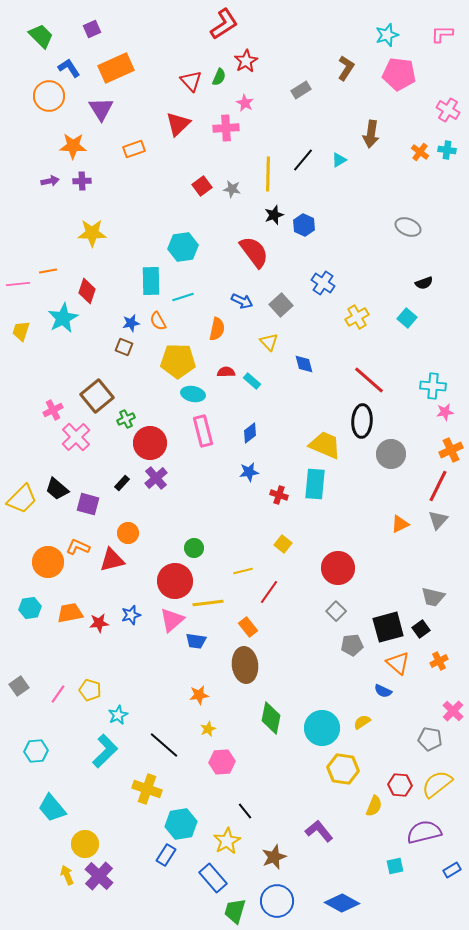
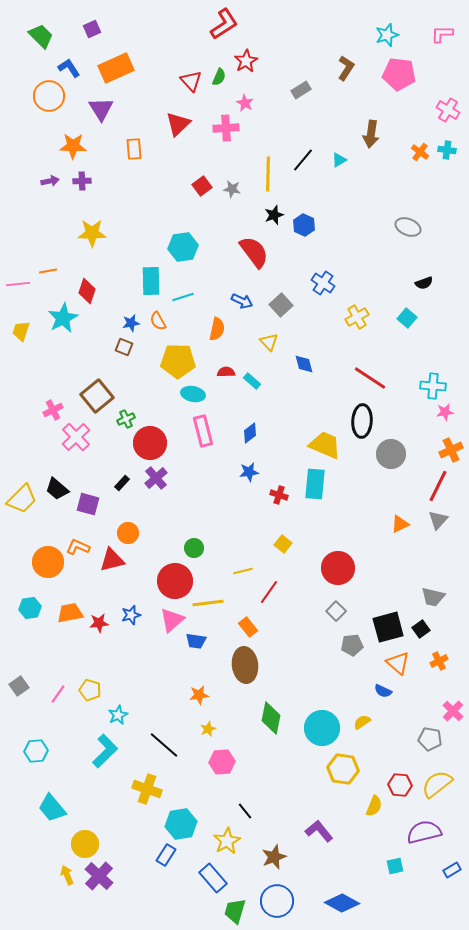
orange rectangle at (134, 149): rotated 75 degrees counterclockwise
red line at (369, 380): moved 1 px right, 2 px up; rotated 8 degrees counterclockwise
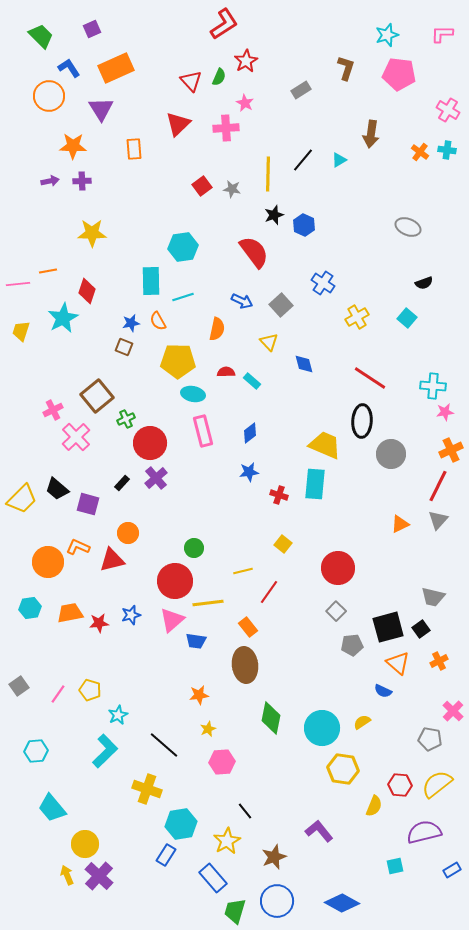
brown L-shape at (346, 68): rotated 15 degrees counterclockwise
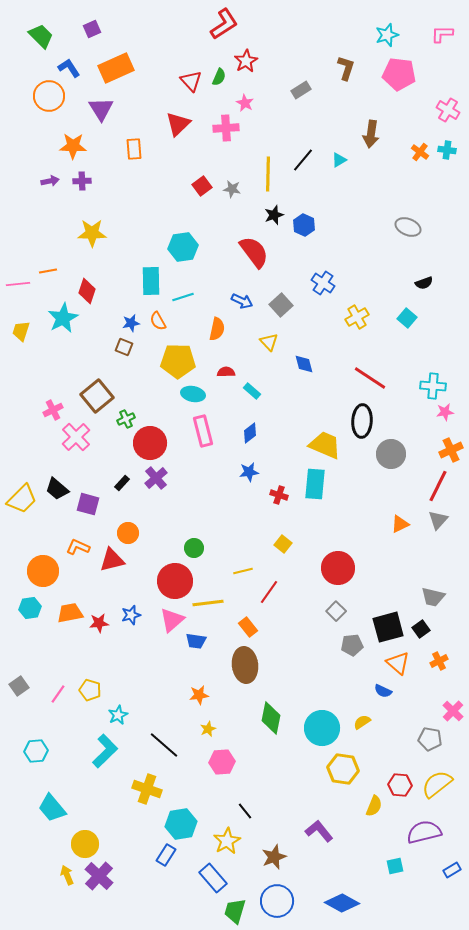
cyan rectangle at (252, 381): moved 10 px down
orange circle at (48, 562): moved 5 px left, 9 px down
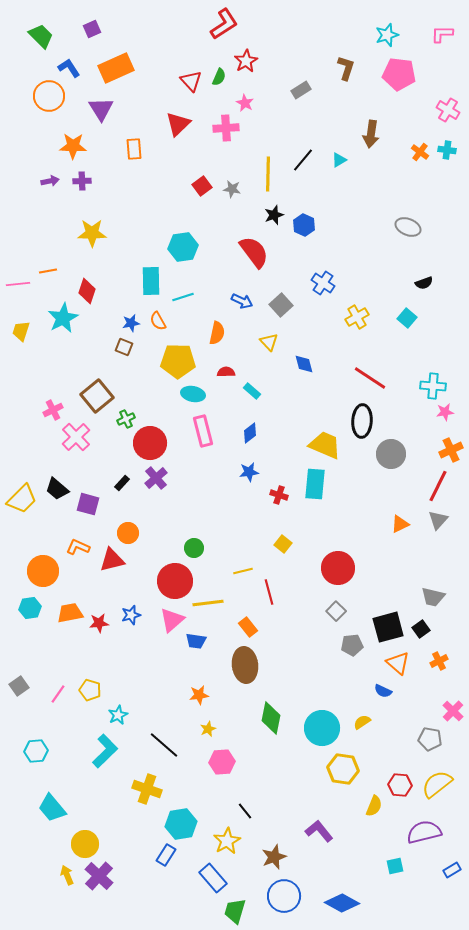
orange semicircle at (217, 329): moved 4 px down
red line at (269, 592): rotated 50 degrees counterclockwise
blue circle at (277, 901): moved 7 px right, 5 px up
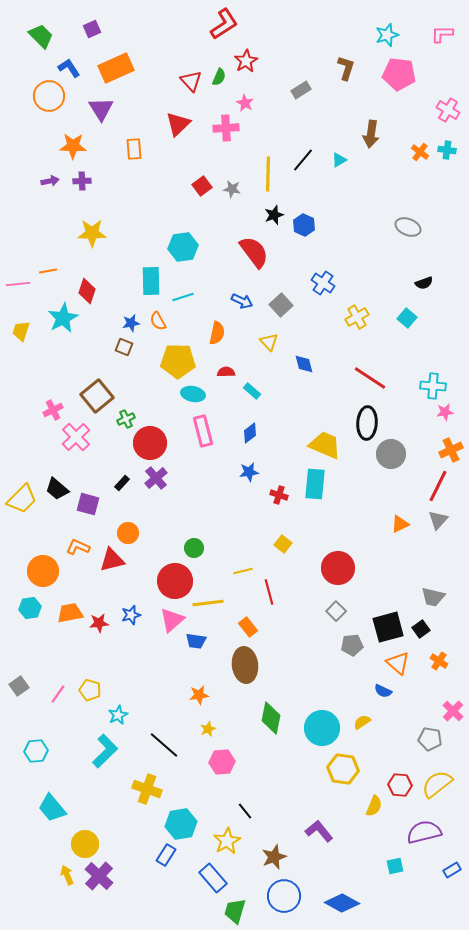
black ellipse at (362, 421): moved 5 px right, 2 px down
orange cross at (439, 661): rotated 30 degrees counterclockwise
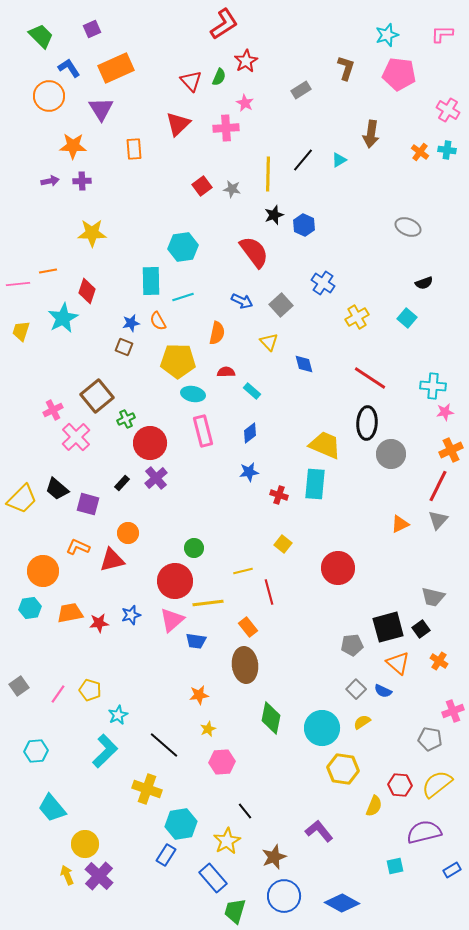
gray square at (336, 611): moved 20 px right, 78 px down
pink cross at (453, 711): rotated 25 degrees clockwise
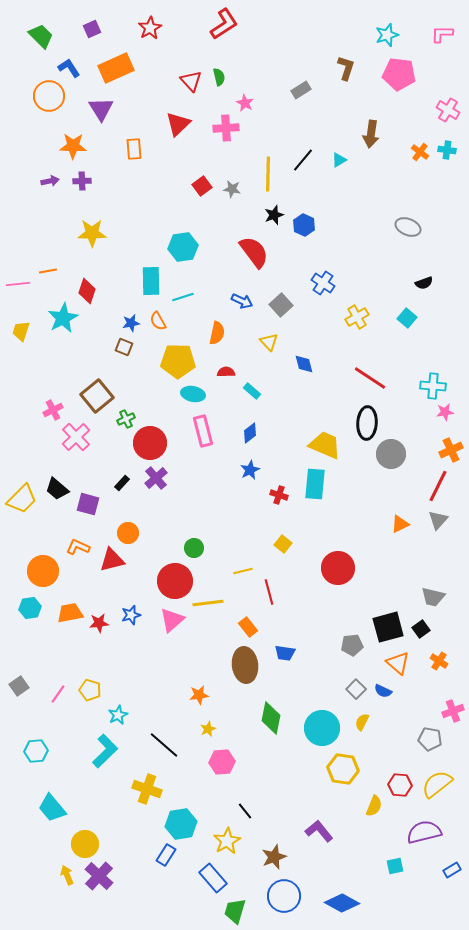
red star at (246, 61): moved 96 px left, 33 px up
green semicircle at (219, 77): rotated 36 degrees counterclockwise
blue star at (249, 472): moved 1 px right, 2 px up; rotated 18 degrees counterclockwise
blue trapezoid at (196, 641): moved 89 px right, 12 px down
yellow semicircle at (362, 722): rotated 30 degrees counterclockwise
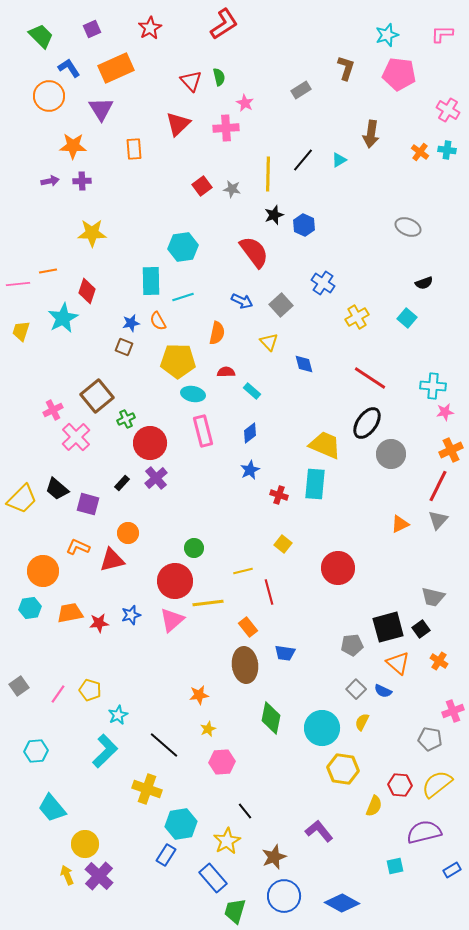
black ellipse at (367, 423): rotated 32 degrees clockwise
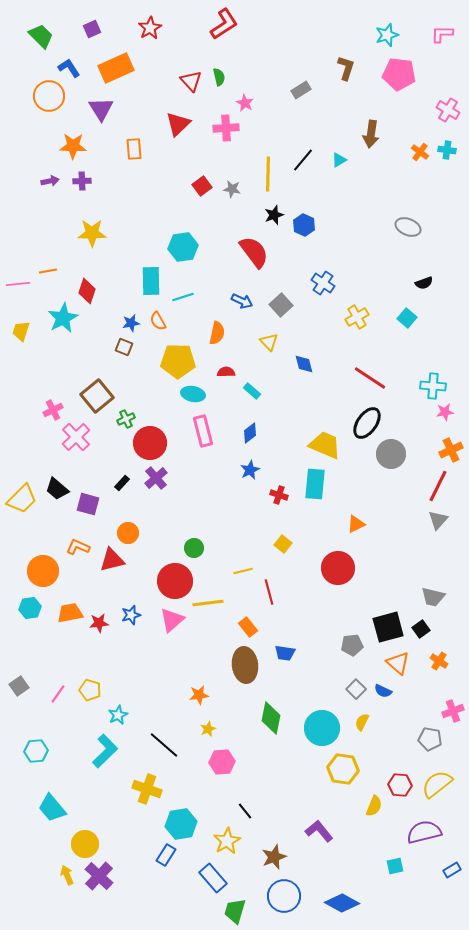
orange triangle at (400, 524): moved 44 px left
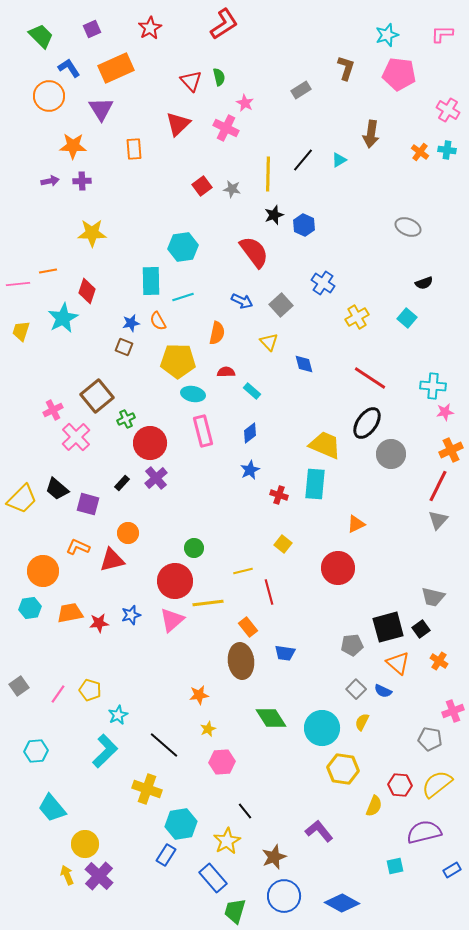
pink cross at (226, 128): rotated 30 degrees clockwise
brown ellipse at (245, 665): moved 4 px left, 4 px up
green diamond at (271, 718): rotated 44 degrees counterclockwise
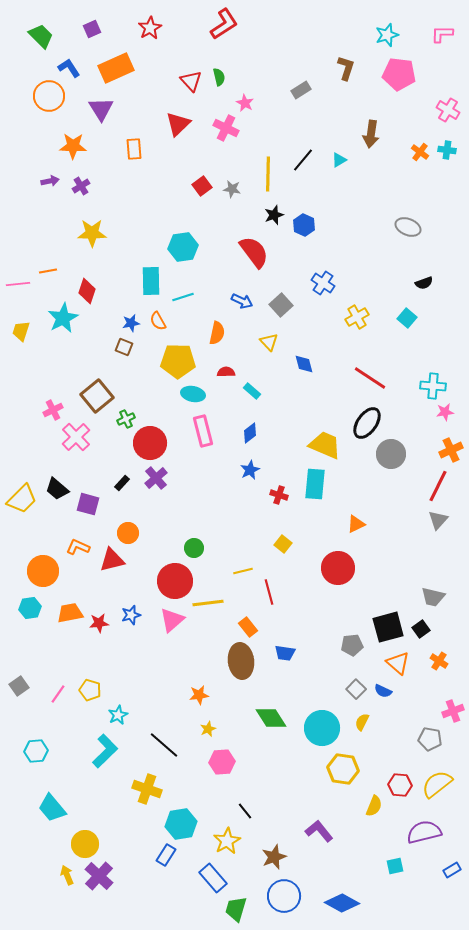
purple cross at (82, 181): moved 1 px left, 5 px down; rotated 30 degrees counterclockwise
green trapezoid at (235, 911): moved 1 px right, 2 px up
